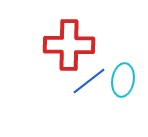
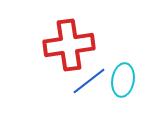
red cross: rotated 9 degrees counterclockwise
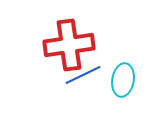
blue line: moved 6 px left, 6 px up; rotated 12 degrees clockwise
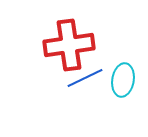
blue line: moved 2 px right, 3 px down
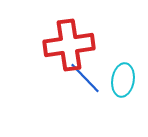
blue line: rotated 72 degrees clockwise
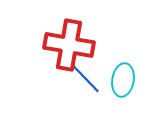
red cross: rotated 18 degrees clockwise
